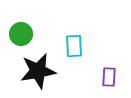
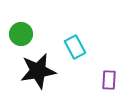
cyan rectangle: moved 1 px right, 1 px down; rotated 25 degrees counterclockwise
purple rectangle: moved 3 px down
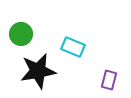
cyan rectangle: moved 2 px left; rotated 40 degrees counterclockwise
purple rectangle: rotated 12 degrees clockwise
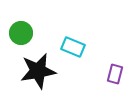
green circle: moved 1 px up
purple rectangle: moved 6 px right, 6 px up
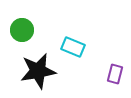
green circle: moved 1 px right, 3 px up
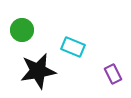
purple rectangle: moved 2 px left; rotated 42 degrees counterclockwise
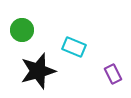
cyan rectangle: moved 1 px right
black star: rotated 6 degrees counterclockwise
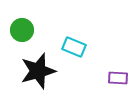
purple rectangle: moved 5 px right, 4 px down; rotated 60 degrees counterclockwise
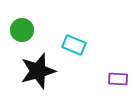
cyan rectangle: moved 2 px up
purple rectangle: moved 1 px down
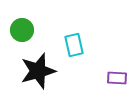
cyan rectangle: rotated 55 degrees clockwise
purple rectangle: moved 1 px left, 1 px up
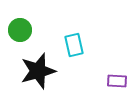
green circle: moved 2 px left
purple rectangle: moved 3 px down
